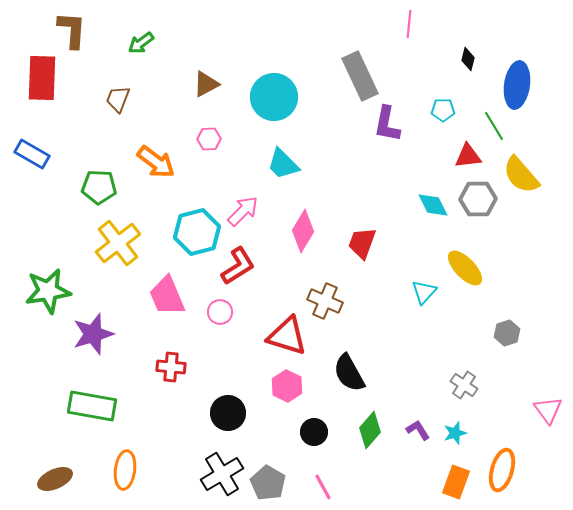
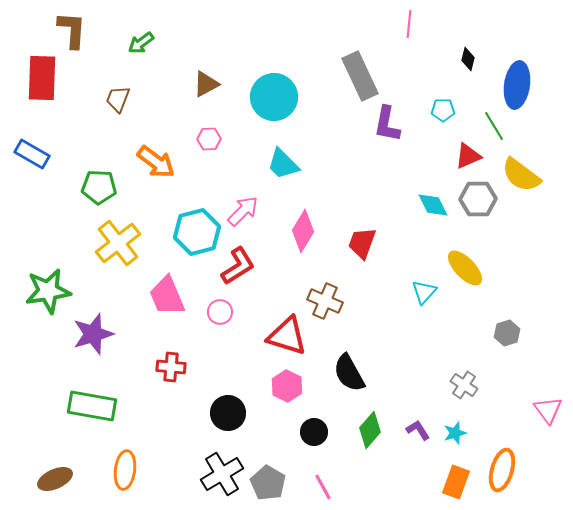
red triangle at (468, 156): rotated 16 degrees counterclockwise
yellow semicircle at (521, 175): rotated 12 degrees counterclockwise
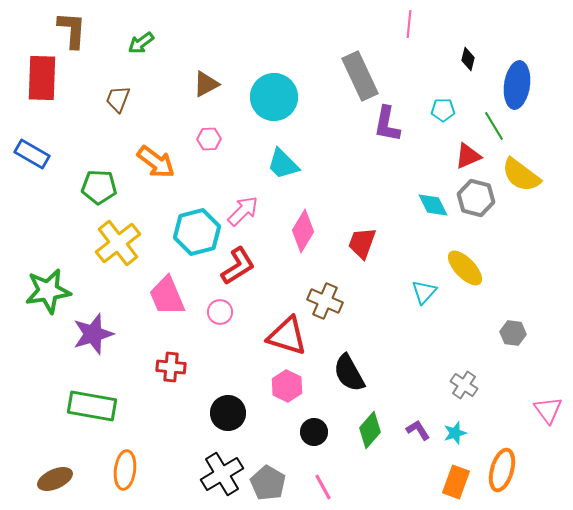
gray hexagon at (478, 199): moved 2 px left, 1 px up; rotated 15 degrees clockwise
gray hexagon at (507, 333): moved 6 px right; rotated 25 degrees clockwise
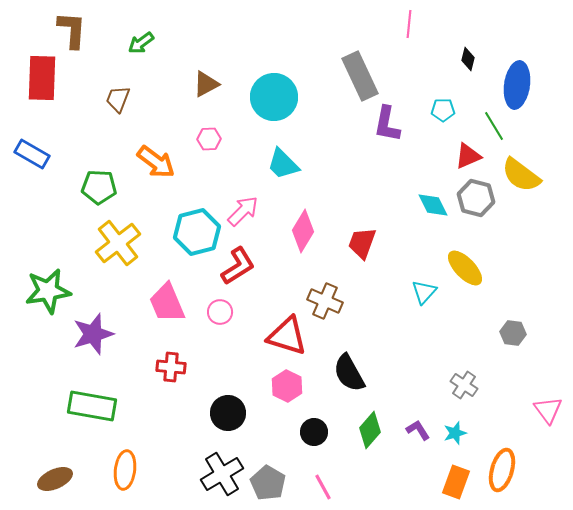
pink trapezoid at (167, 296): moved 7 px down
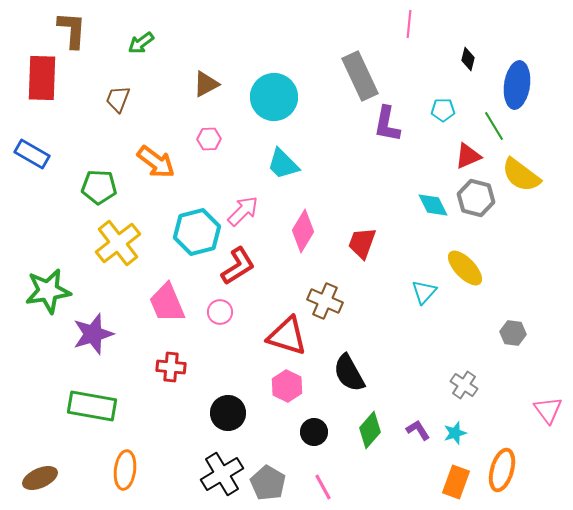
brown ellipse at (55, 479): moved 15 px left, 1 px up
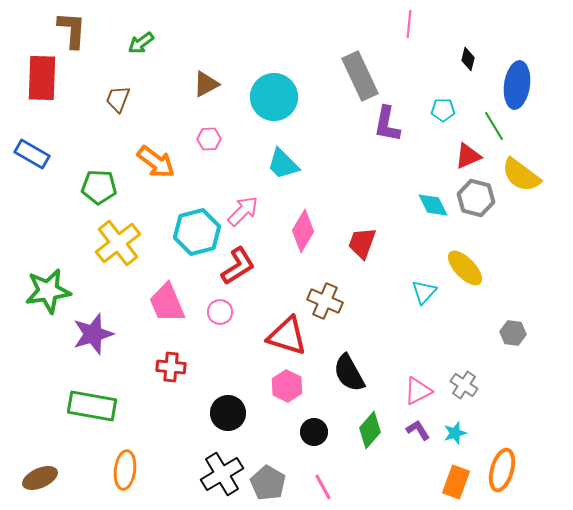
pink triangle at (548, 410): moved 130 px left, 19 px up; rotated 40 degrees clockwise
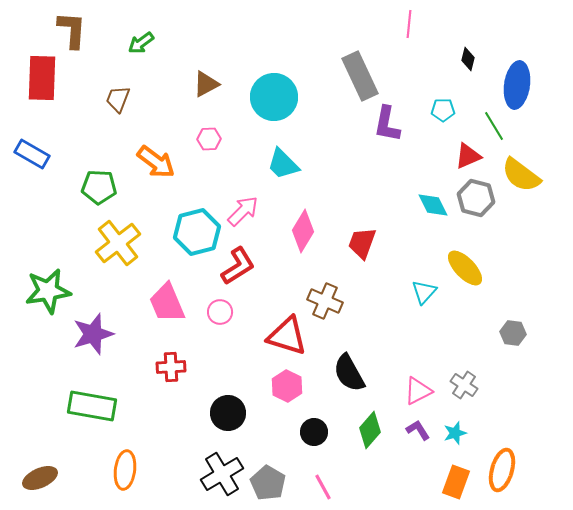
red cross at (171, 367): rotated 8 degrees counterclockwise
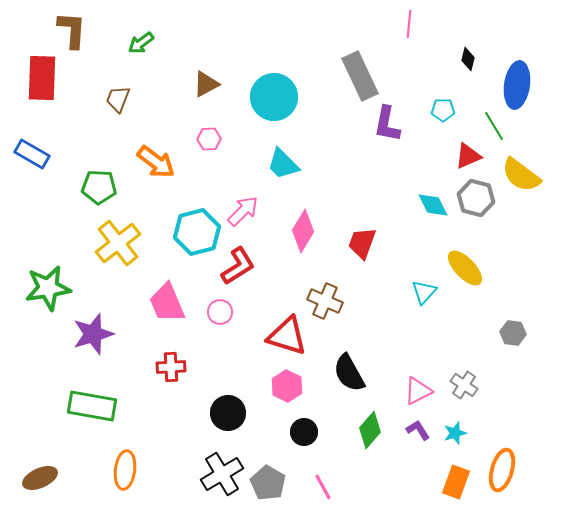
green star at (48, 291): moved 3 px up
black circle at (314, 432): moved 10 px left
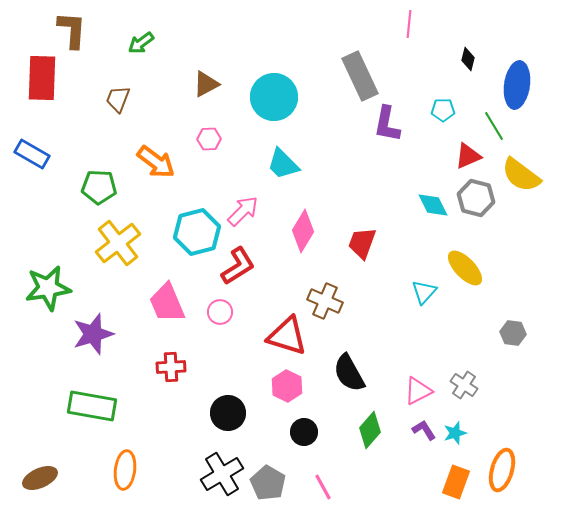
purple L-shape at (418, 430): moved 6 px right
